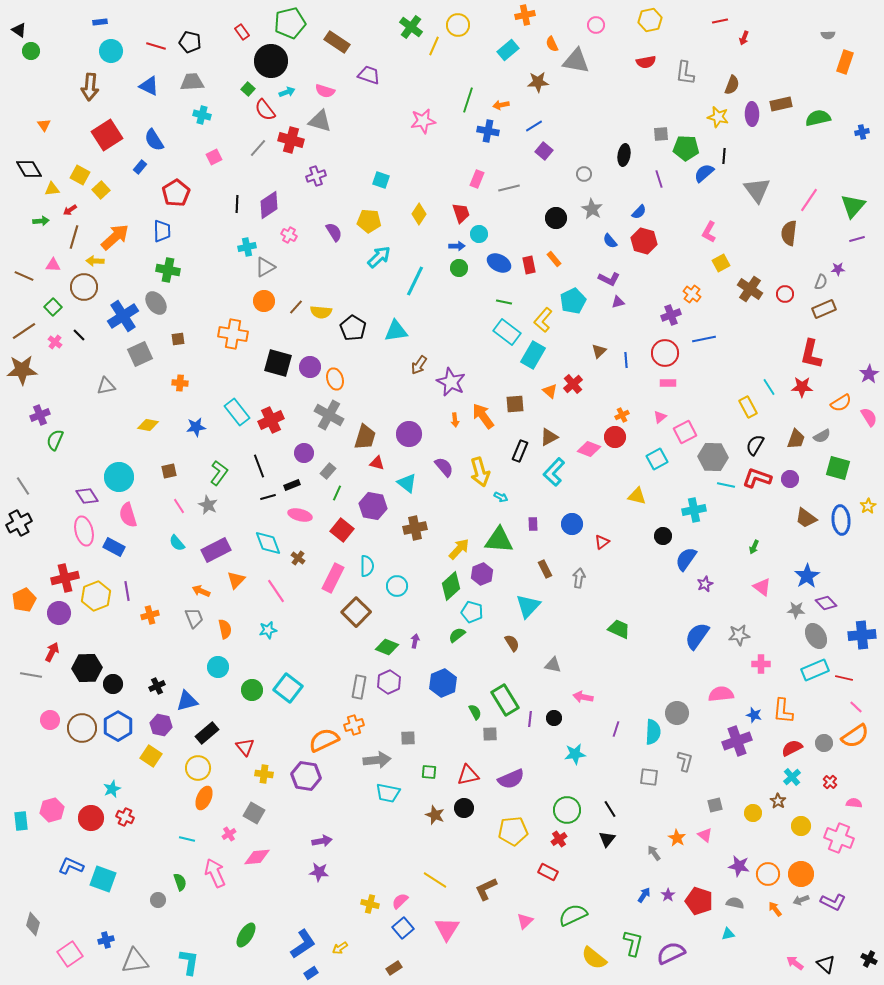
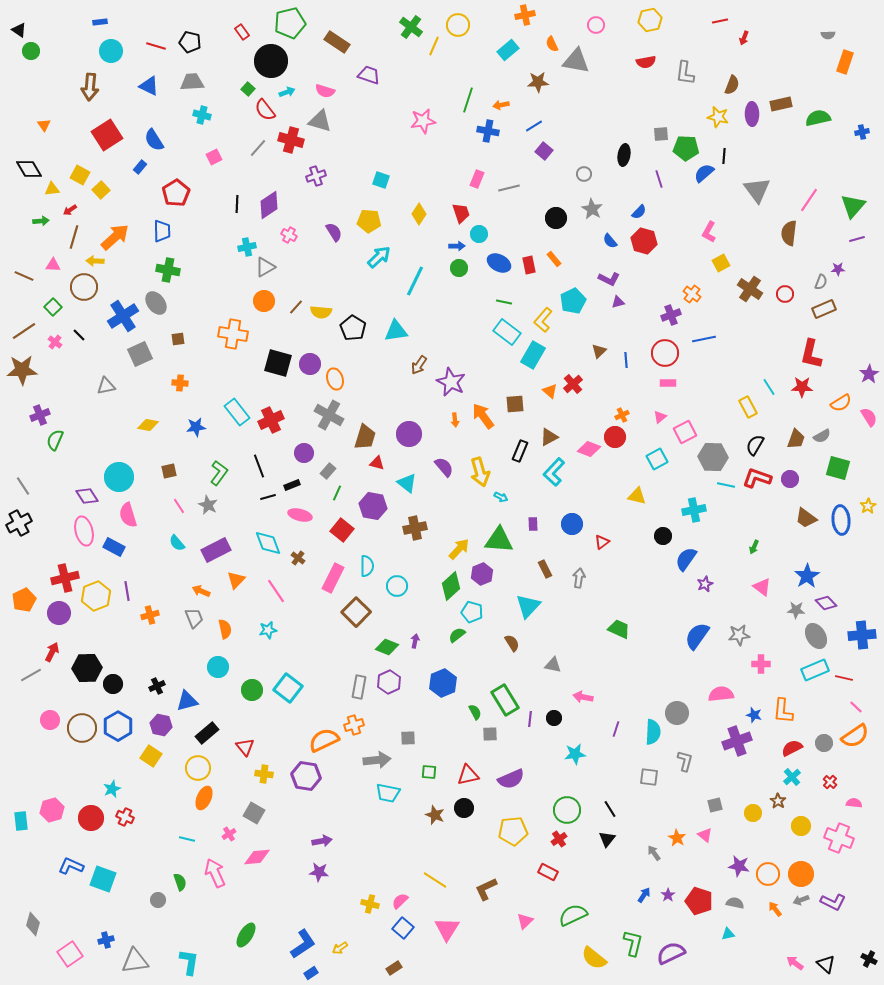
purple circle at (310, 367): moved 3 px up
gray line at (31, 675): rotated 40 degrees counterclockwise
blue square at (403, 928): rotated 10 degrees counterclockwise
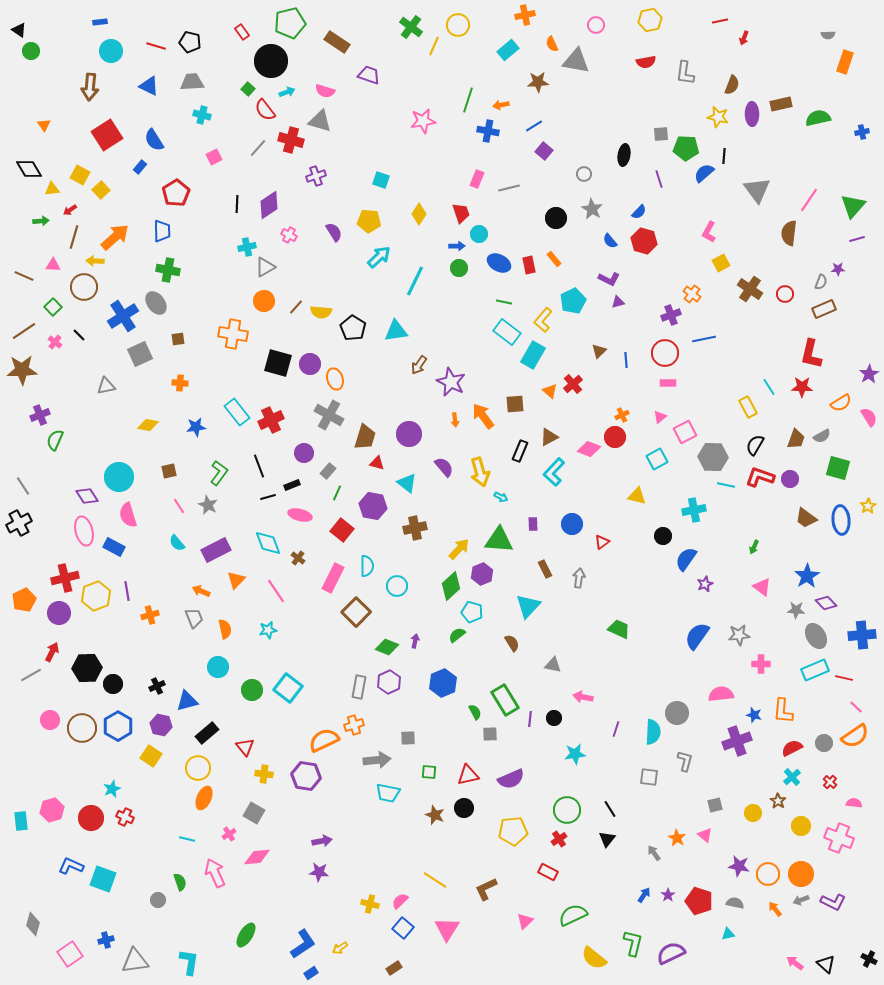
red L-shape at (757, 478): moved 3 px right, 1 px up
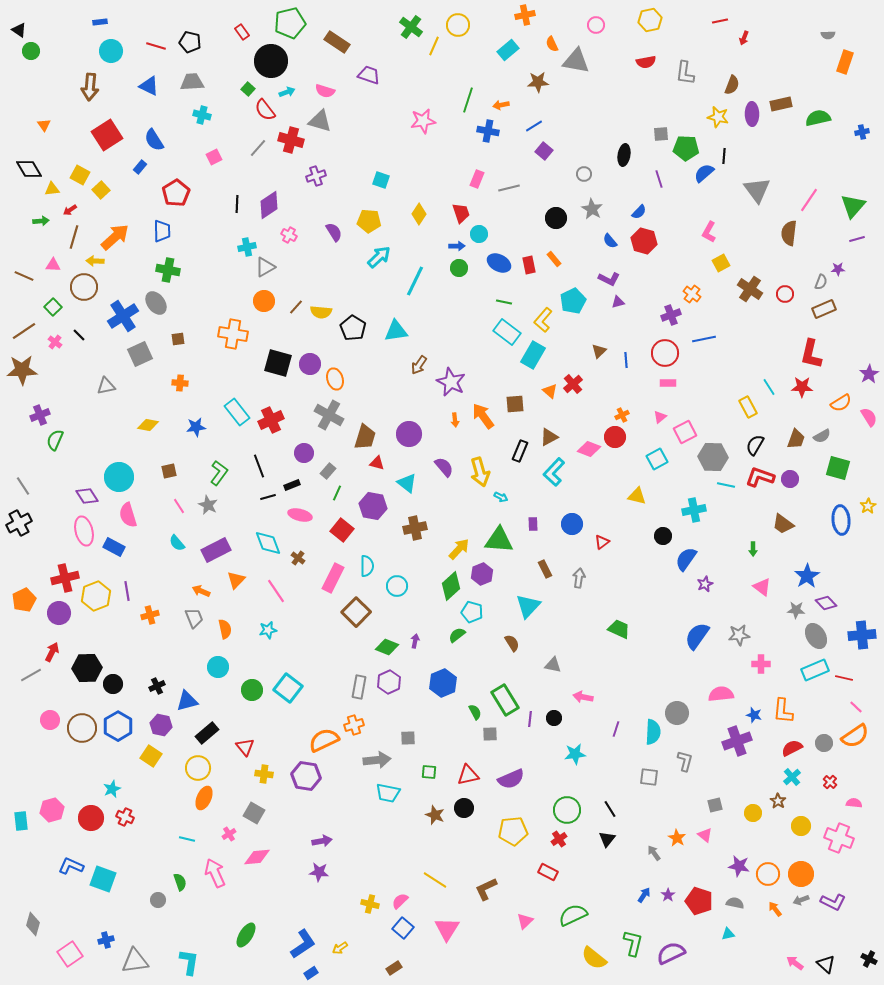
brown trapezoid at (806, 518): moved 23 px left, 6 px down
green arrow at (754, 547): moved 1 px left, 2 px down; rotated 24 degrees counterclockwise
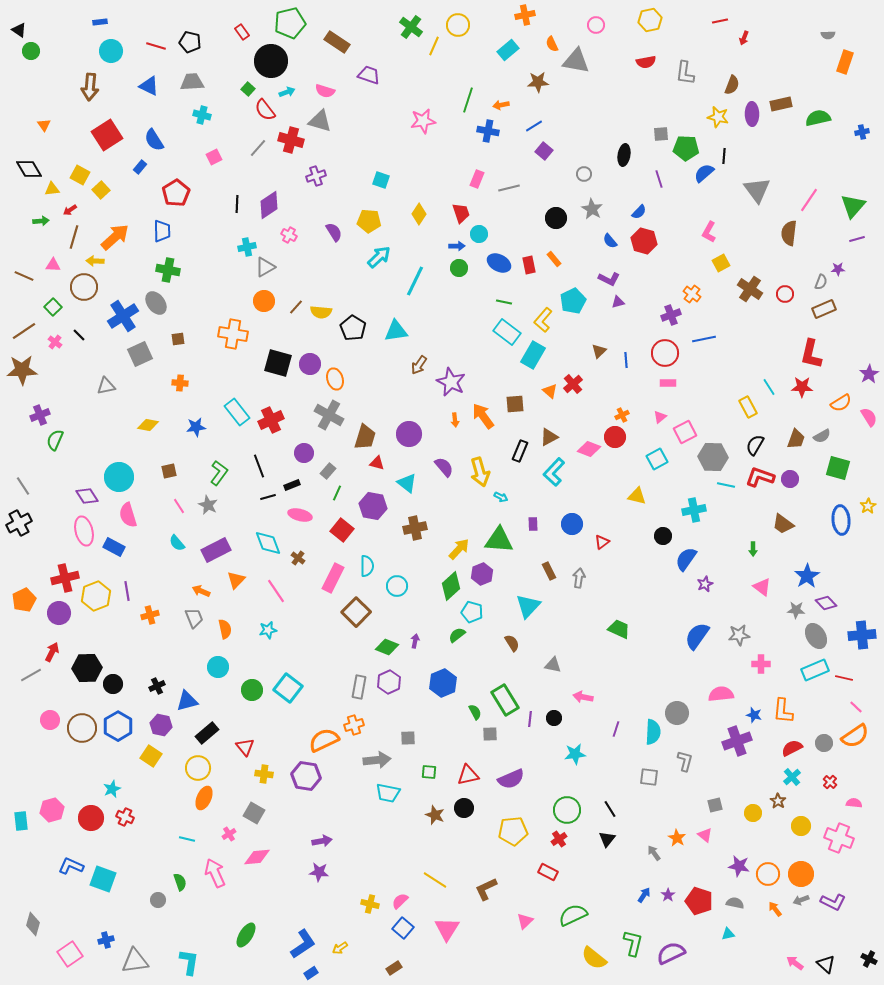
brown rectangle at (545, 569): moved 4 px right, 2 px down
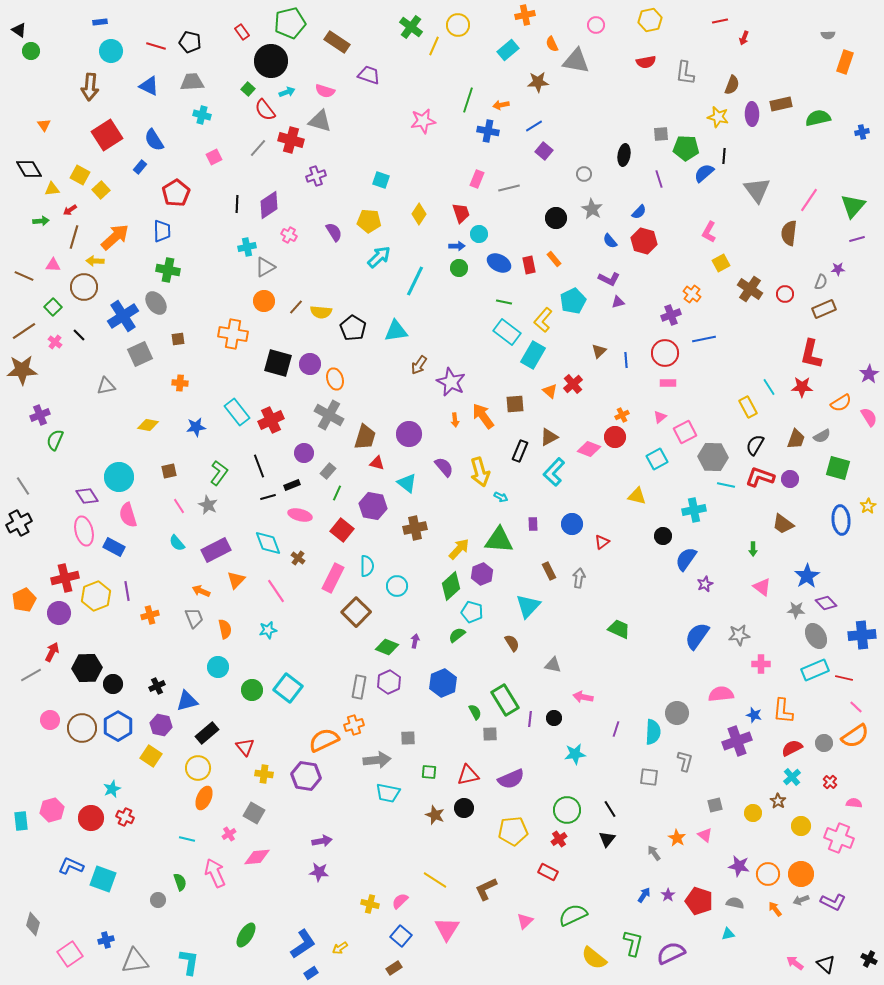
blue square at (403, 928): moved 2 px left, 8 px down
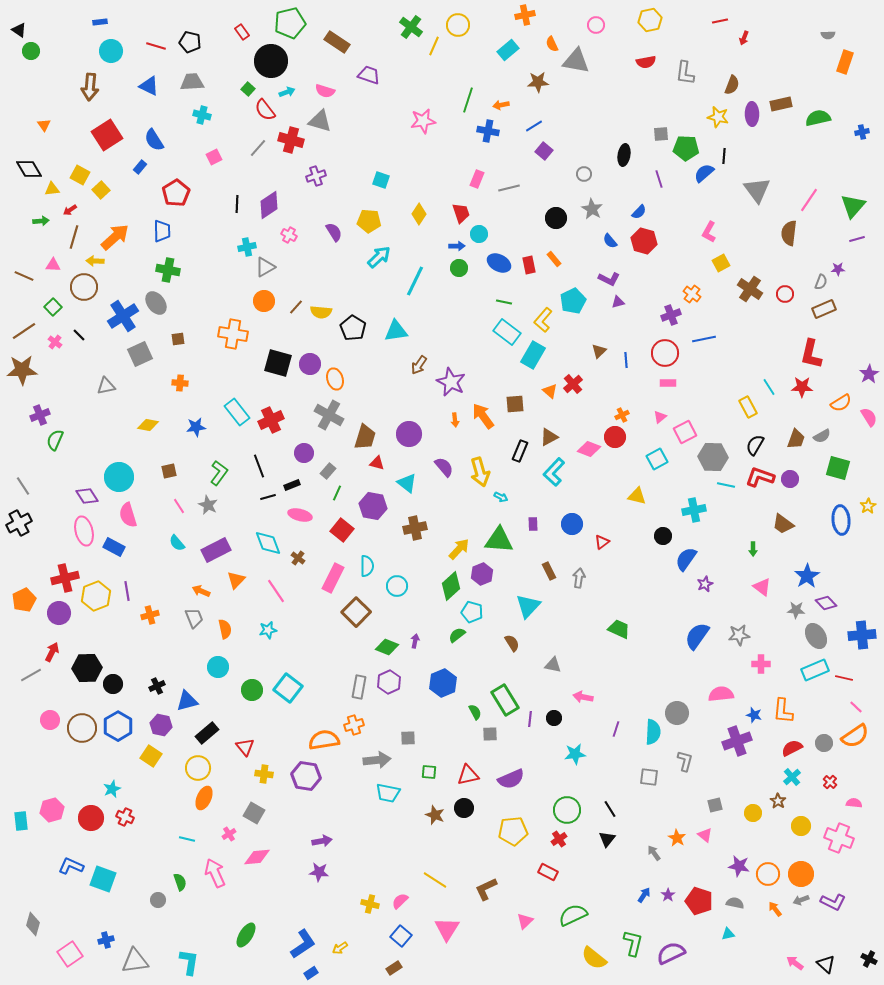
orange semicircle at (324, 740): rotated 16 degrees clockwise
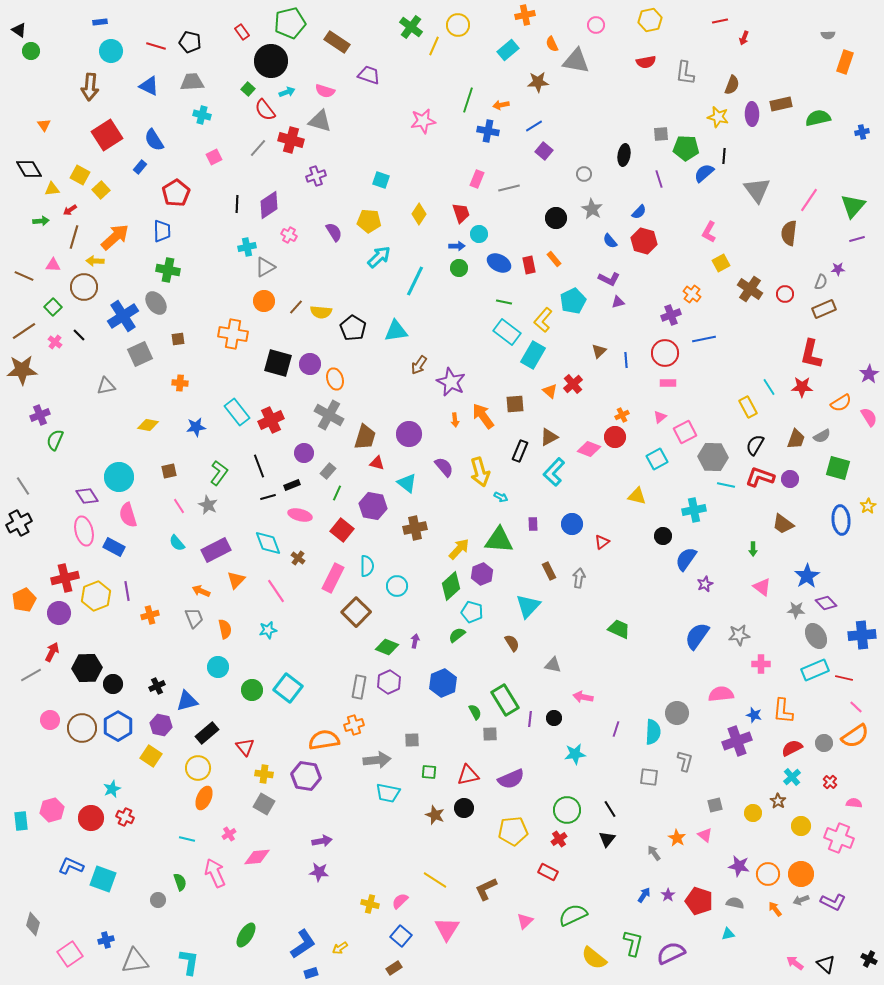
gray square at (408, 738): moved 4 px right, 2 px down
gray square at (254, 813): moved 10 px right, 9 px up
blue rectangle at (311, 973): rotated 16 degrees clockwise
